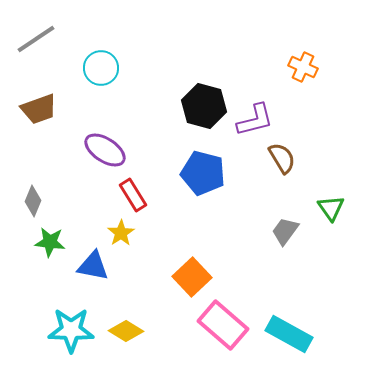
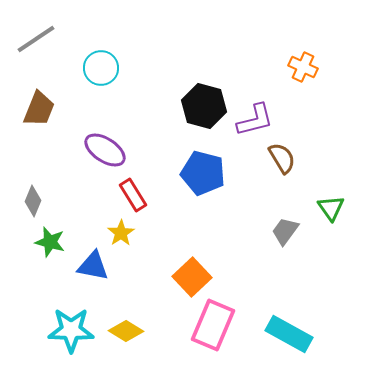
brown trapezoid: rotated 48 degrees counterclockwise
green star: rotated 8 degrees clockwise
pink rectangle: moved 10 px left; rotated 72 degrees clockwise
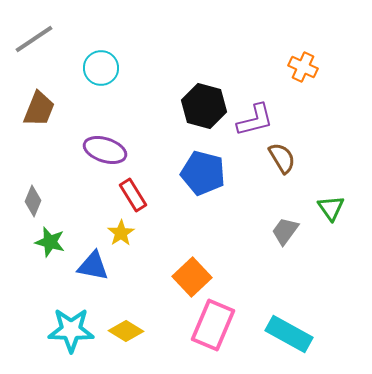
gray line: moved 2 px left
purple ellipse: rotated 15 degrees counterclockwise
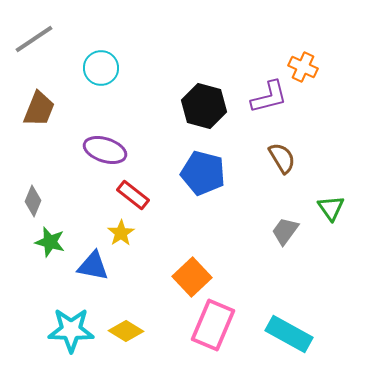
purple L-shape: moved 14 px right, 23 px up
red rectangle: rotated 20 degrees counterclockwise
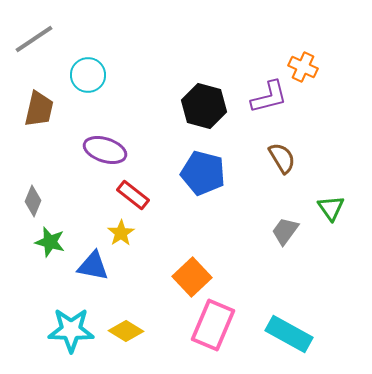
cyan circle: moved 13 px left, 7 px down
brown trapezoid: rotated 9 degrees counterclockwise
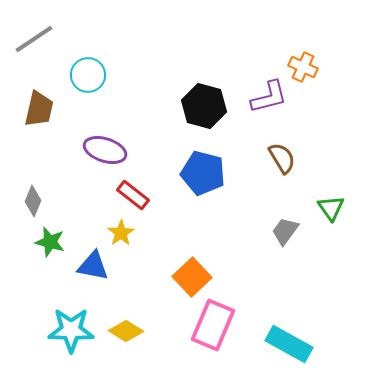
cyan rectangle: moved 10 px down
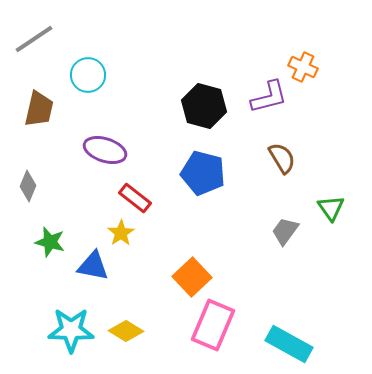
red rectangle: moved 2 px right, 3 px down
gray diamond: moved 5 px left, 15 px up
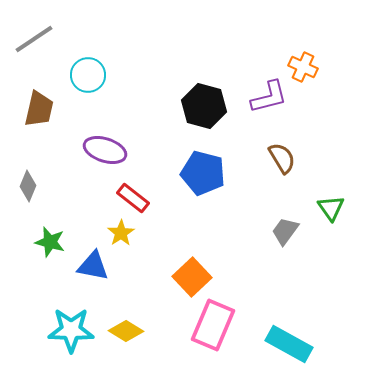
red rectangle: moved 2 px left
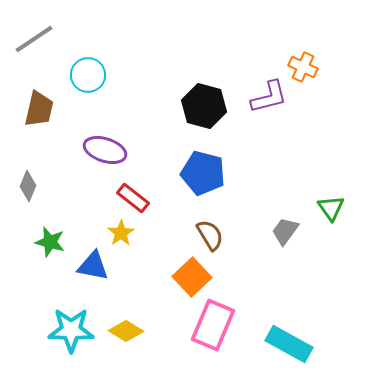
brown semicircle: moved 72 px left, 77 px down
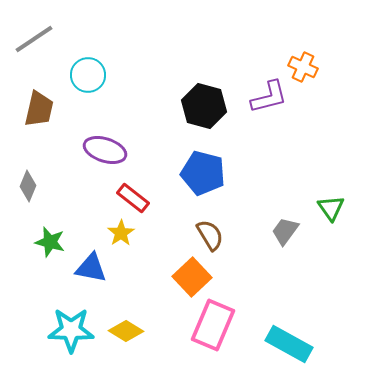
blue triangle: moved 2 px left, 2 px down
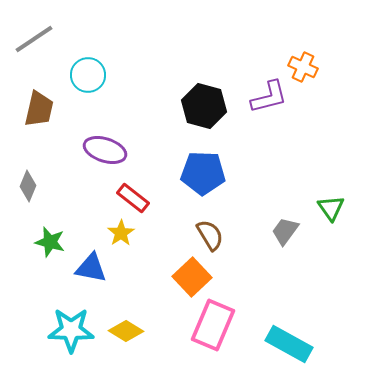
blue pentagon: rotated 12 degrees counterclockwise
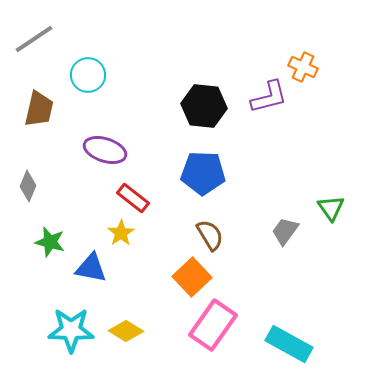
black hexagon: rotated 9 degrees counterclockwise
pink rectangle: rotated 12 degrees clockwise
